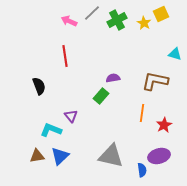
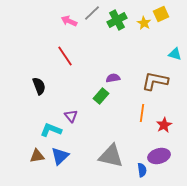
red line: rotated 25 degrees counterclockwise
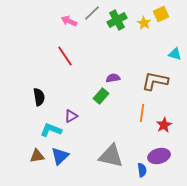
black semicircle: moved 11 px down; rotated 12 degrees clockwise
purple triangle: rotated 40 degrees clockwise
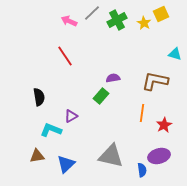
blue triangle: moved 6 px right, 8 px down
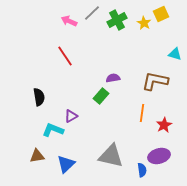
cyan L-shape: moved 2 px right
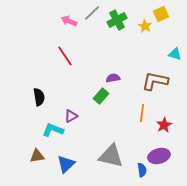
yellow star: moved 1 px right, 3 px down
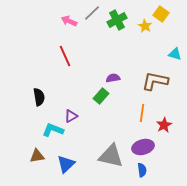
yellow square: rotated 28 degrees counterclockwise
red line: rotated 10 degrees clockwise
purple ellipse: moved 16 px left, 9 px up
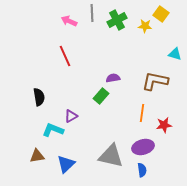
gray line: rotated 48 degrees counterclockwise
yellow star: rotated 24 degrees counterclockwise
red star: rotated 21 degrees clockwise
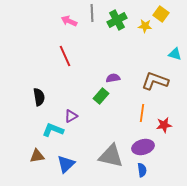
brown L-shape: rotated 8 degrees clockwise
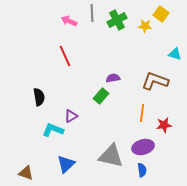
brown triangle: moved 11 px left, 17 px down; rotated 28 degrees clockwise
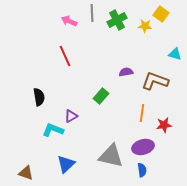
purple semicircle: moved 13 px right, 6 px up
